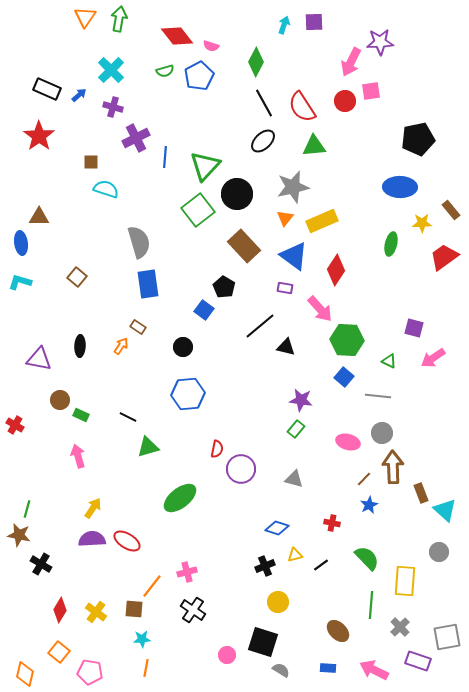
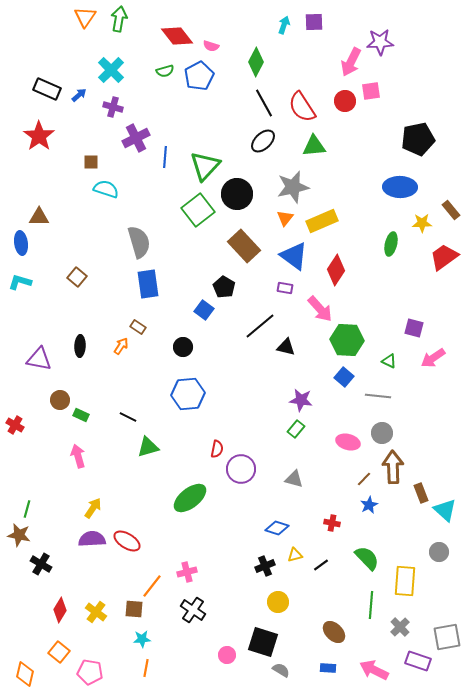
green ellipse at (180, 498): moved 10 px right
brown ellipse at (338, 631): moved 4 px left, 1 px down
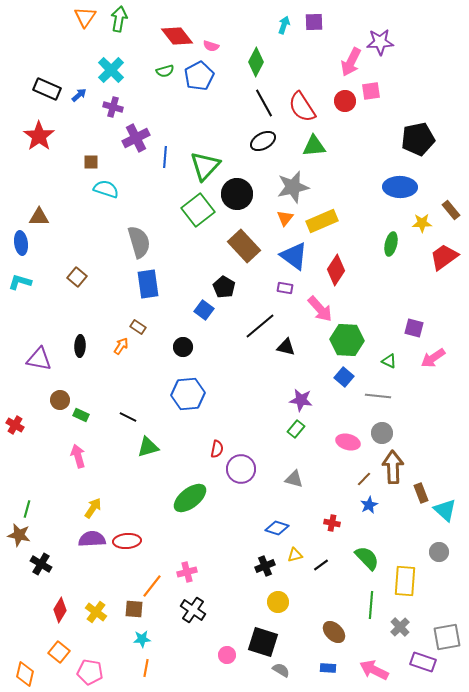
black ellipse at (263, 141): rotated 15 degrees clockwise
red ellipse at (127, 541): rotated 36 degrees counterclockwise
purple rectangle at (418, 661): moved 5 px right, 1 px down
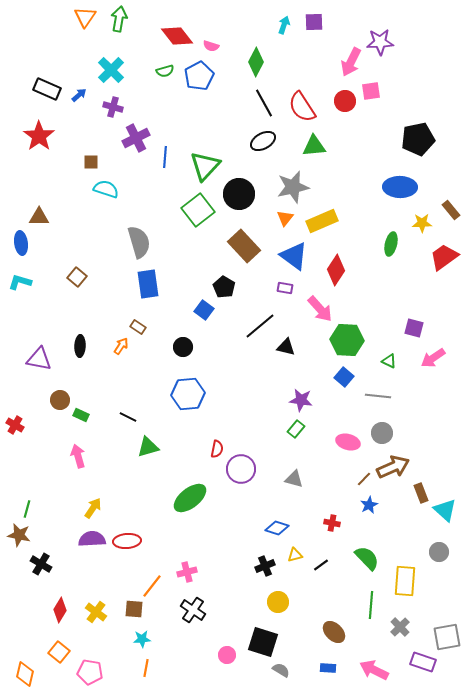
black circle at (237, 194): moved 2 px right
brown arrow at (393, 467): rotated 68 degrees clockwise
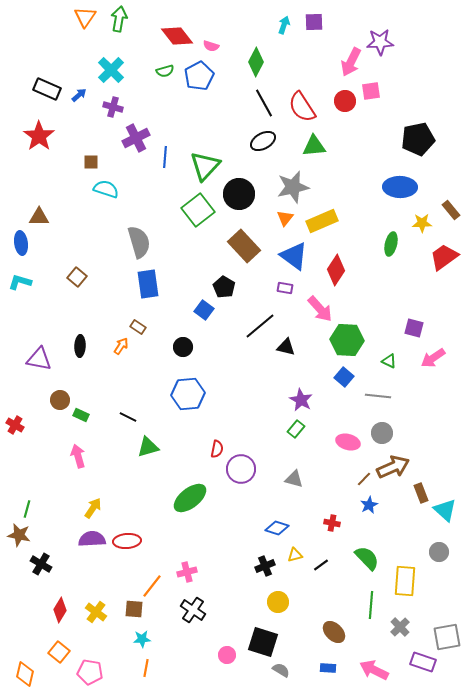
purple star at (301, 400): rotated 20 degrees clockwise
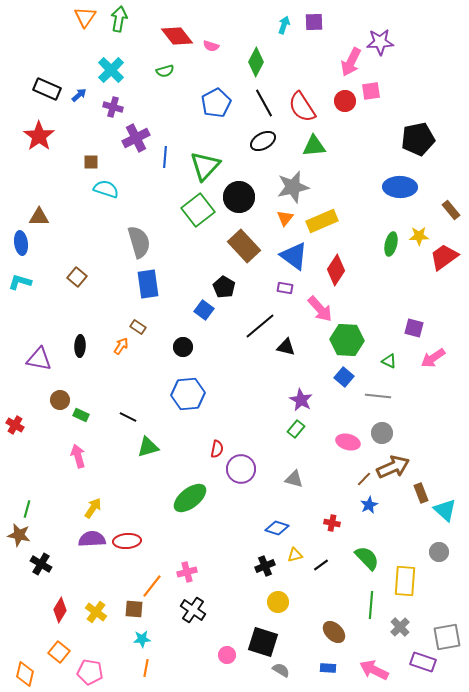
blue pentagon at (199, 76): moved 17 px right, 27 px down
black circle at (239, 194): moved 3 px down
yellow star at (422, 223): moved 3 px left, 13 px down
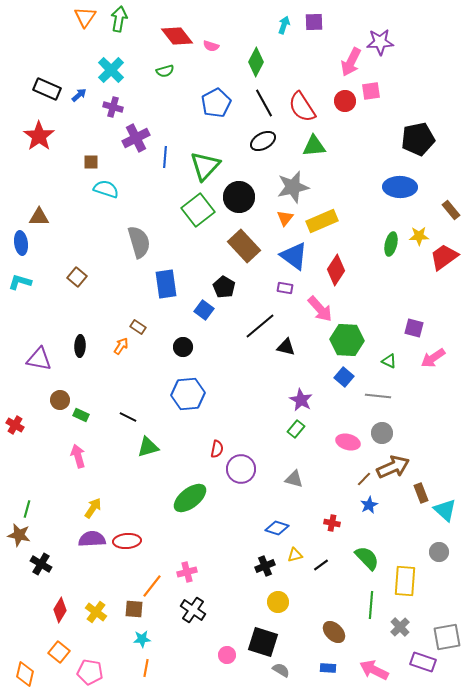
blue rectangle at (148, 284): moved 18 px right
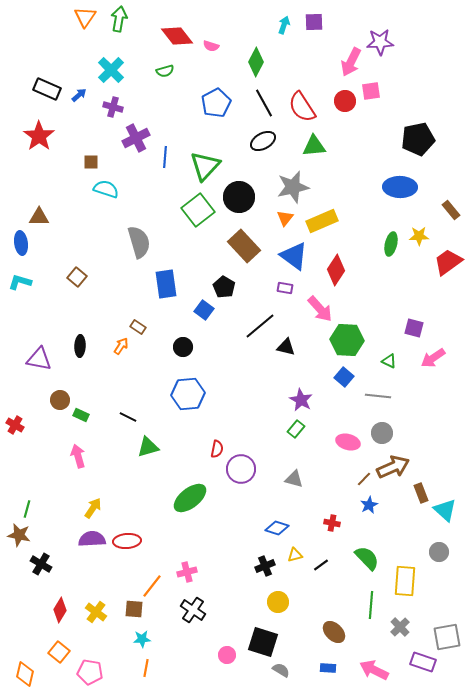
red trapezoid at (444, 257): moved 4 px right, 5 px down
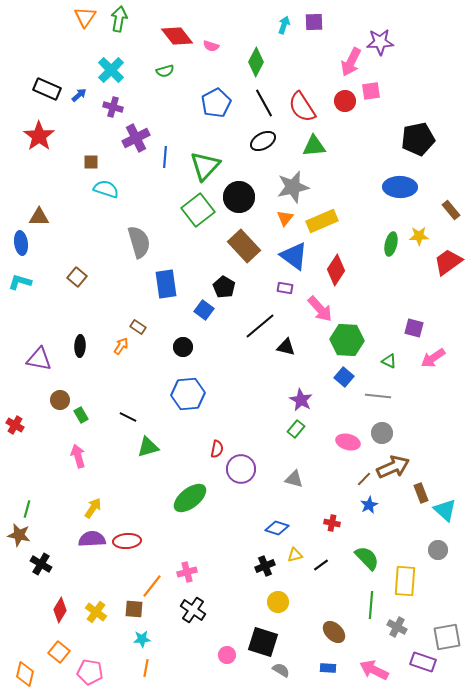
green rectangle at (81, 415): rotated 35 degrees clockwise
gray circle at (439, 552): moved 1 px left, 2 px up
gray cross at (400, 627): moved 3 px left; rotated 18 degrees counterclockwise
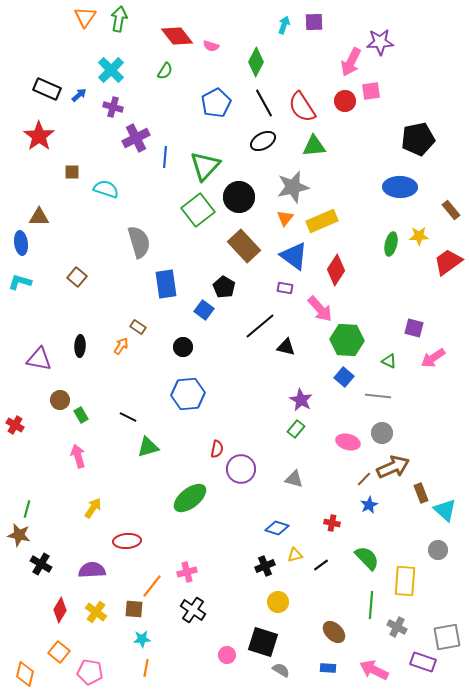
green semicircle at (165, 71): rotated 42 degrees counterclockwise
brown square at (91, 162): moved 19 px left, 10 px down
purple semicircle at (92, 539): moved 31 px down
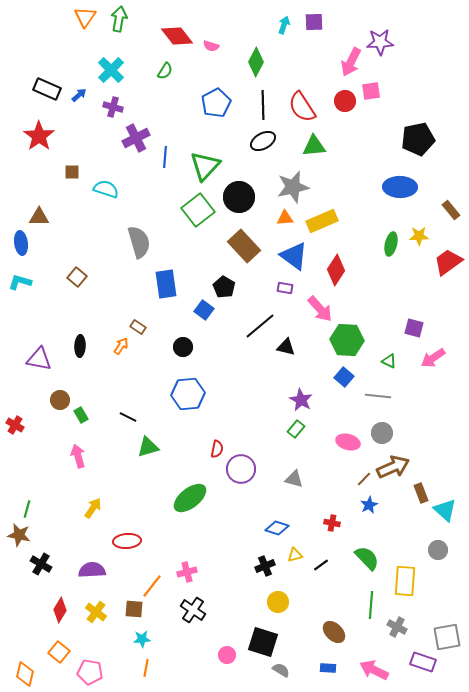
black line at (264, 103): moved 1 px left, 2 px down; rotated 28 degrees clockwise
orange triangle at (285, 218): rotated 48 degrees clockwise
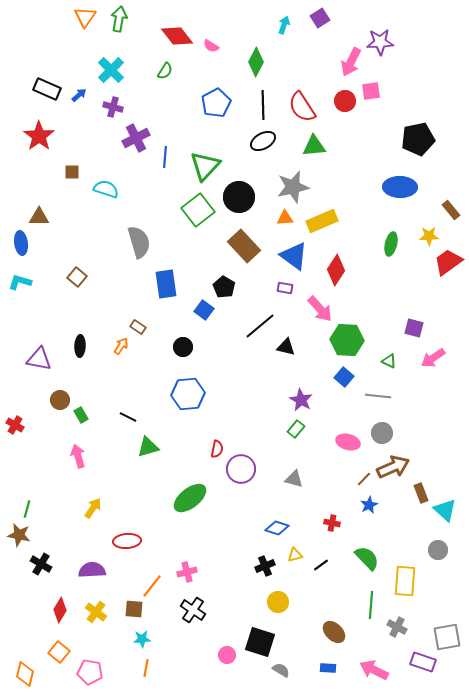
purple square at (314, 22): moved 6 px right, 4 px up; rotated 30 degrees counterclockwise
pink semicircle at (211, 46): rotated 14 degrees clockwise
yellow star at (419, 236): moved 10 px right
black square at (263, 642): moved 3 px left
